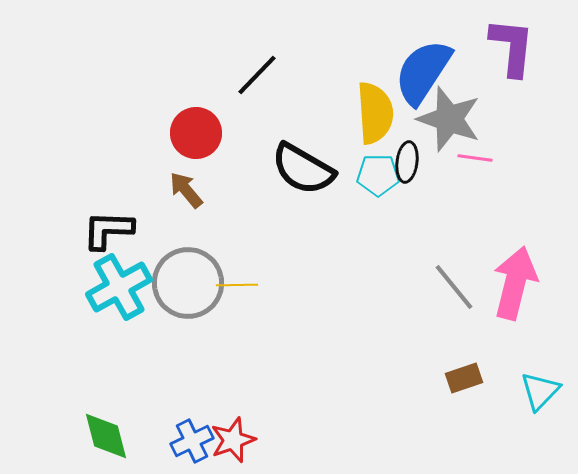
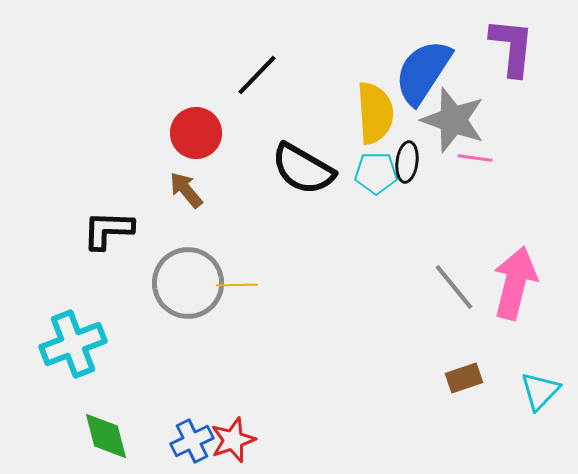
gray star: moved 4 px right, 1 px down
cyan pentagon: moved 2 px left, 2 px up
cyan cross: moved 46 px left, 57 px down; rotated 8 degrees clockwise
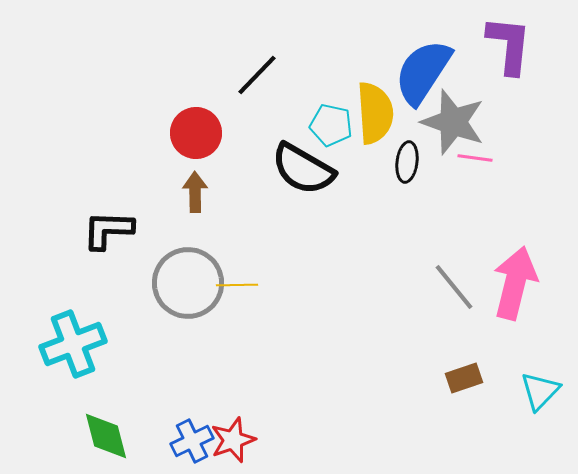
purple L-shape: moved 3 px left, 2 px up
gray star: moved 2 px down
cyan pentagon: moved 45 px left, 48 px up; rotated 12 degrees clockwise
brown arrow: moved 9 px right, 2 px down; rotated 39 degrees clockwise
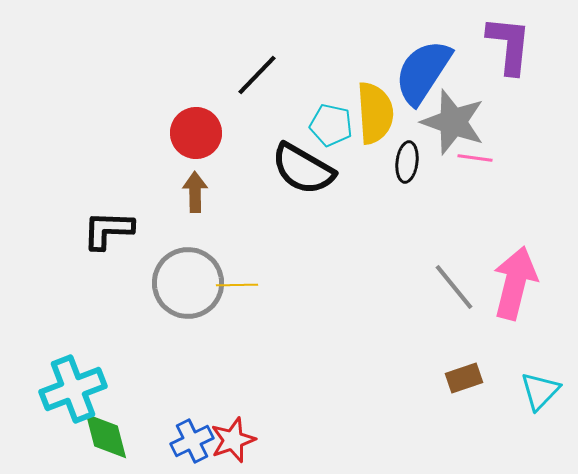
cyan cross: moved 45 px down
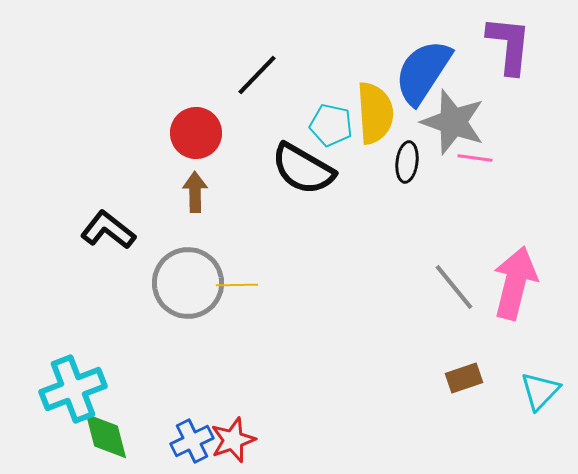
black L-shape: rotated 36 degrees clockwise
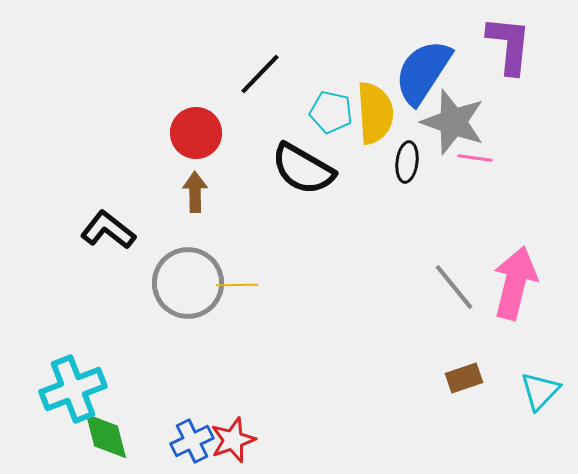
black line: moved 3 px right, 1 px up
cyan pentagon: moved 13 px up
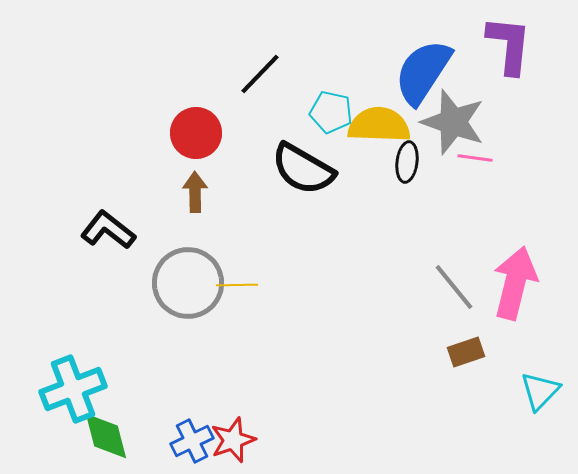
yellow semicircle: moved 4 px right, 12 px down; rotated 84 degrees counterclockwise
brown rectangle: moved 2 px right, 26 px up
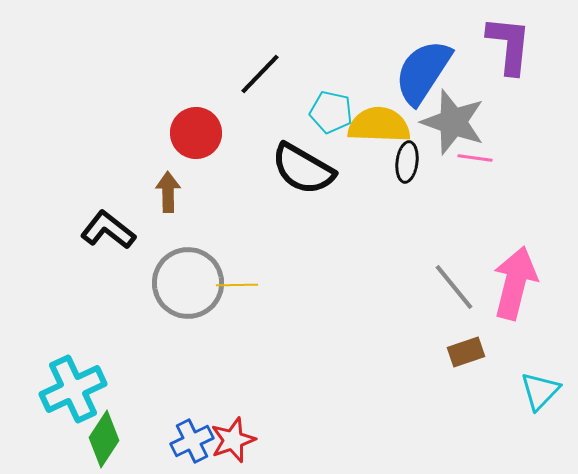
brown arrow: moved 27 px left
cyan cross: rotated 4 degrees counterclockwise
green diamond: moved 2 px left, 3 px down; rotated 48 degrees clockwise
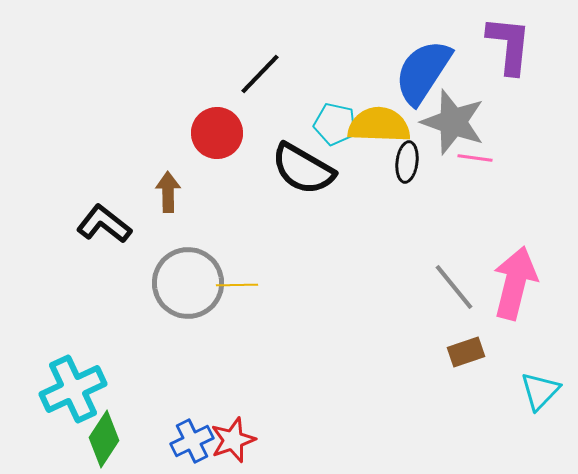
cyan pentagon: moved 4 px right, 12 px down
red circle: moved 21 px right
black L-shape: moved 4 px left, 6 px up
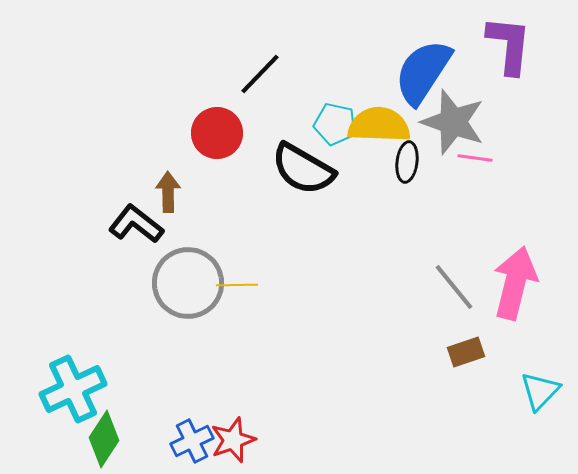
black L-shape: moved 32 px right
